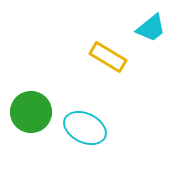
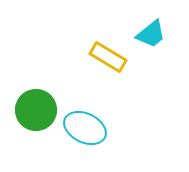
cyan trapezoid: moved 6 px down
green circle: moved 5 px right, 2 px up
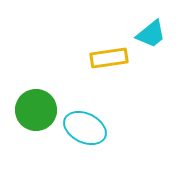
yellow rectangle: moved 1 px right, 1 px down; rotated 39 degrees counterclockwise
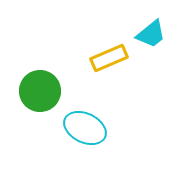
yellow rectangle: rotated 15 degrees counterclockwise
green circle: moved 4 px right, 19 px up
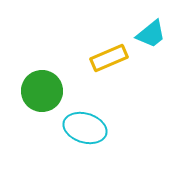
green circle: moved 2 px right
cyan ellipse: rotated 9 degrees counterclockwise
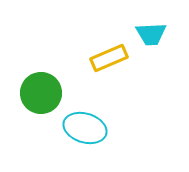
cyan trapezoid: rotated 36 degrees clockwise
green circle: moved 1 px left, 2 px down
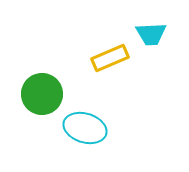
yellow rectangle: moved 1 px right
green circle: moved 1 px right, 1 px down
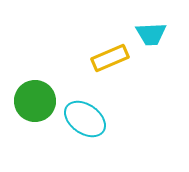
green circle: moved 7 px left, 7 px down
cyan ellipse: moved 9 px up; rotated 18 degrees clockwise
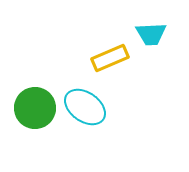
green circle: moved 7 px down
cyan ellipse: moved 12 px up
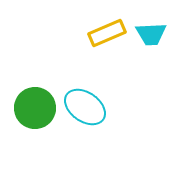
yellow rectangle: moved 3 px left, 25 px up
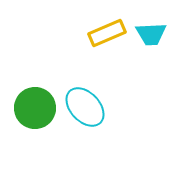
cyan ellipse: rotated 12 degrees clockwise
